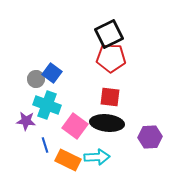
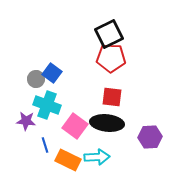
red square: moved 2 px right
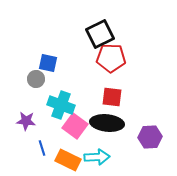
black square: moved 9 px left
blue square: moved 4 px left, 10 px up; rotated 24 degrees counterclockwise
cyan cross: moved 14 px right
blue line: moved 3 px left, 3 px down
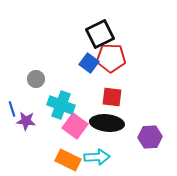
blue square: moved 41 px right; rotated 24 degrees clockwise
blue line: moved 30 px left, 39 px up
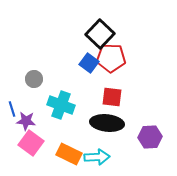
black square: rotated 20 degrees counterclockwise
gray circle: moved 2 px left
pink square: moved 44 px left, 17 px down
orange rectangle: moved 1 px right, 6 px up
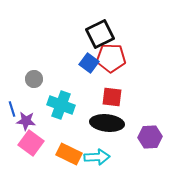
black square: rotated 20 degrees clockwise
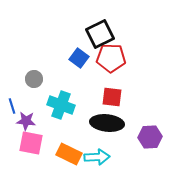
blue square: moved 10 px left, 5 px up
blue line: moved 3 px up
pink square: rotated 25 degrees counterclockwise
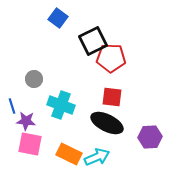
black square: moved 7 px left, 7 px down
blue square: moved 21 px left, 40 px up
black ellipse: rotated 20 degrees clockwise
pink square: moved 1 px left, 1 px down
cyan arrow: rotated 20 degrees counterclockwise
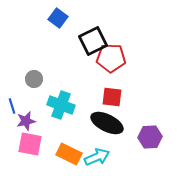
purple star: rotated 18 degrees counterclockwise
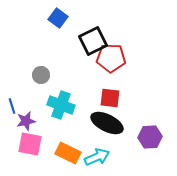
gray circle: moved 7 px right, 4 px up
red square: moved 2 px left, 1 px down
orange rectangle: moved 1 px left, 1 px up
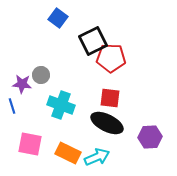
purple star: moved 4 px left, 37 px up; rotated 18 degrees clockwise
